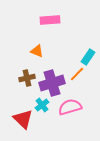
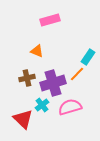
pink rectangle: rotated 12 degrees counterclockwise
purple cross: moved 1 px right
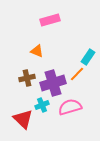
cyan cross: rotated 16 degrees clockwise
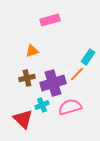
orange triangle: moved 5 px left; rotated 40 degrees counterclockwise
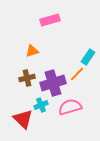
cyan cross: moved 1 px left
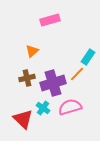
orange triangle: rotated 24 degrees counterclockwise
cyan cross: moved 2 px right, 3 px down; rotated 32 degrees counterclockwise
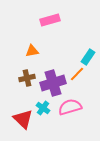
orange triangle: rotated 32 degrees clockwise
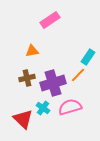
pink rectangle: rotated 18 degrees counterclockwise
orange line: moved 1 px right, 1 px down
